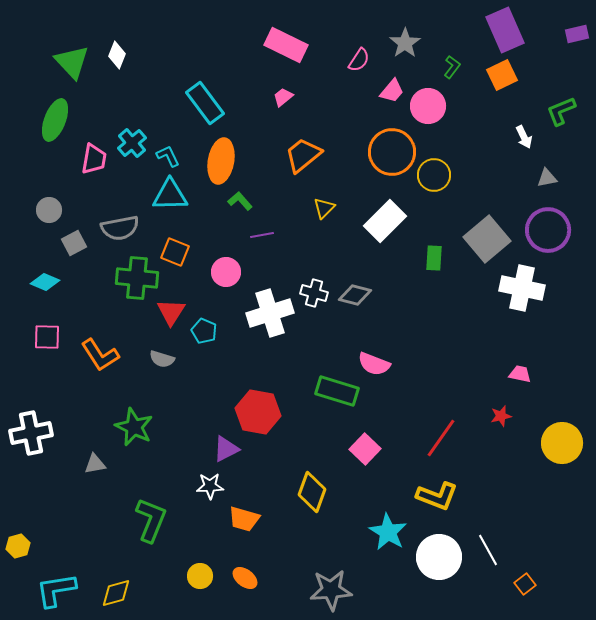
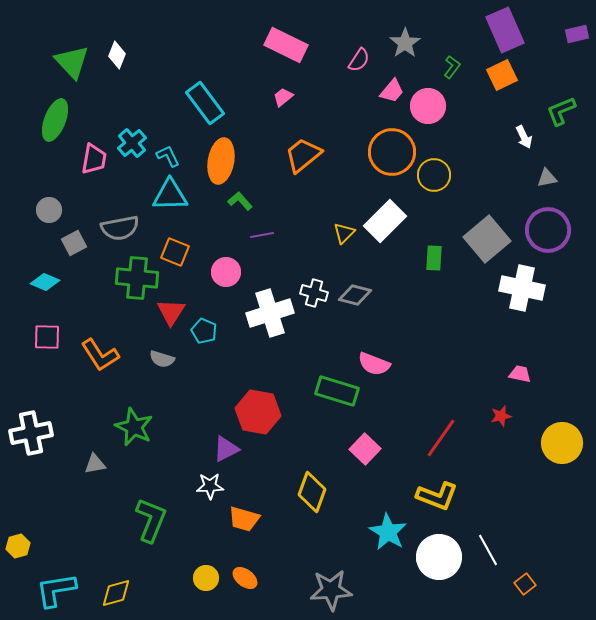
yellow triangle at (324, 208): moved 20 px right, 25 px down
yellow circle at (200, 576): moved 6 px right, 2 px down
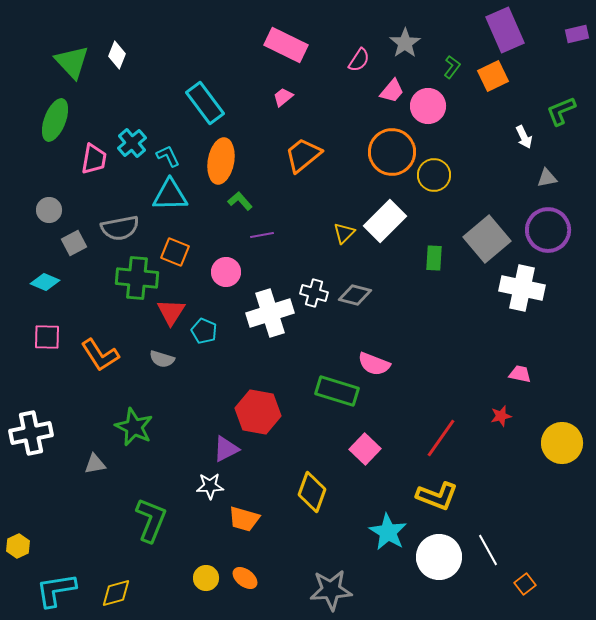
orange square at (502, 75): moved 9 px left, 1 px down
yellow hexagon at (18, 546): rotated 10 degrees counterclockwise
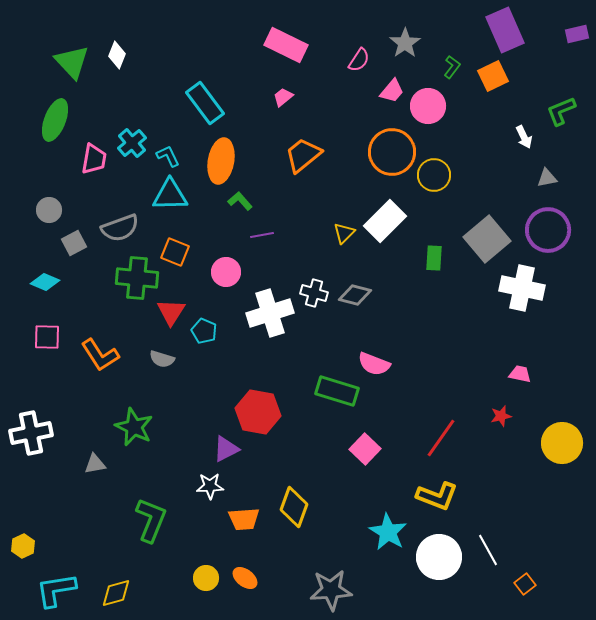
gray semicircle at (120, 228): rotated 9 degrees counterclockwise
yellow diamond at (312, 492): moved 18 px left, 15 px down
orange trapezoid at (244, 519): rotated 20 degrees counterclockwise
yellow hexagon at (18, 546): moved 5 px right
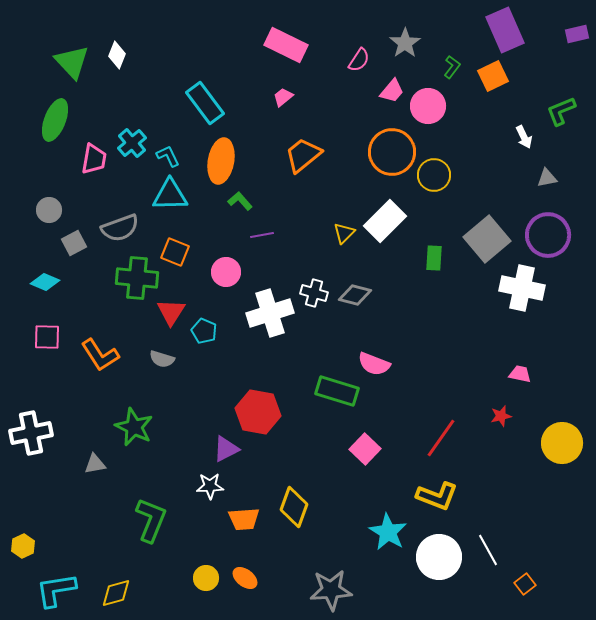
purple circle at (548, 230): moved 5 px down
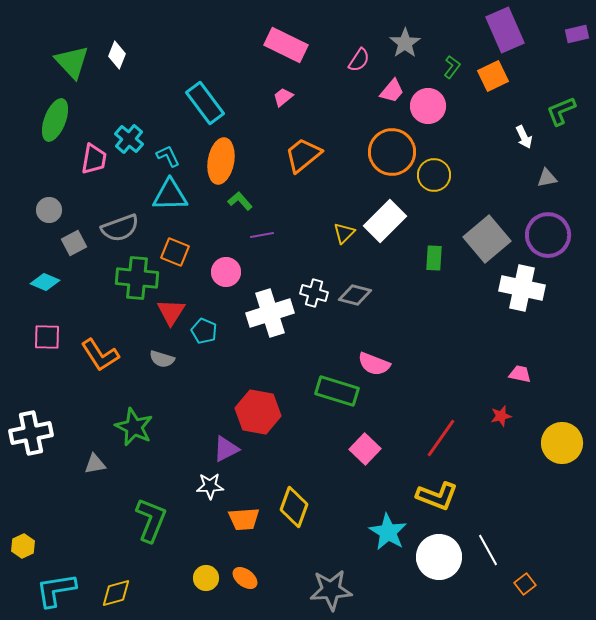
cyan cross at (132, 143): moved 3 px left, 4 px up; rotated 8 degrees counterclockwise
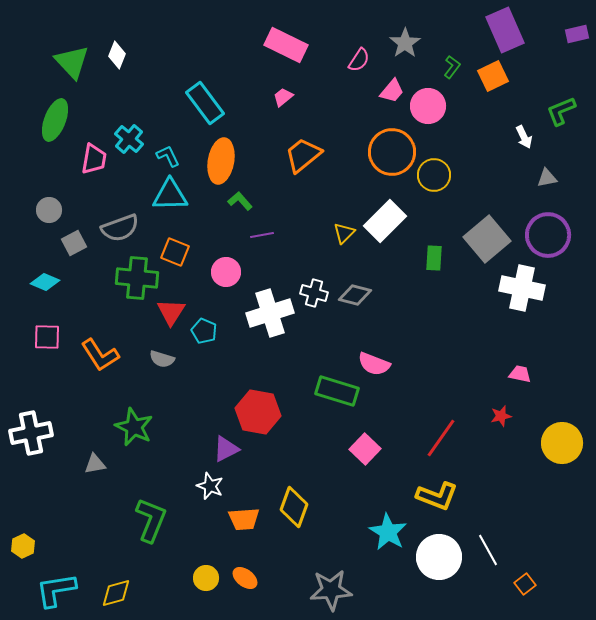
white star at (210, 486): rotated 24 degrees clockwise
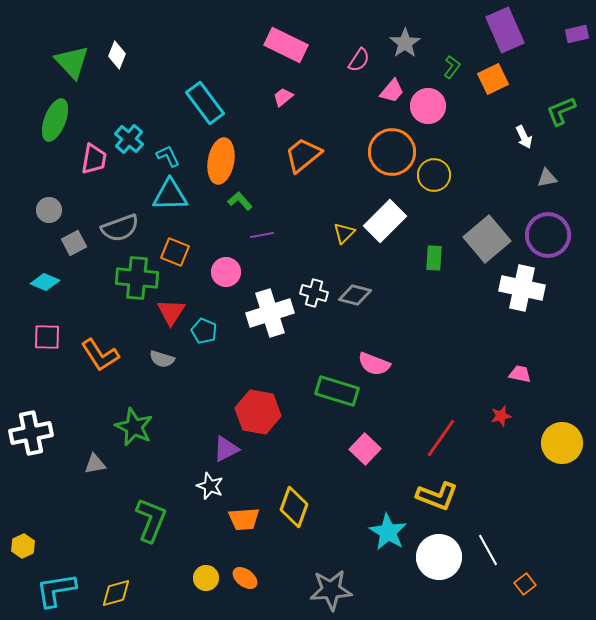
orange square at (493, 76): moved 3 px down
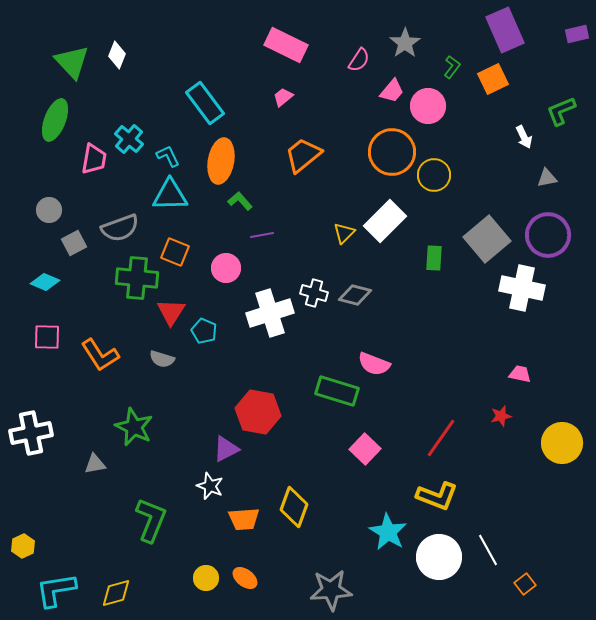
pink circle at (226, 272): moved 4 px up
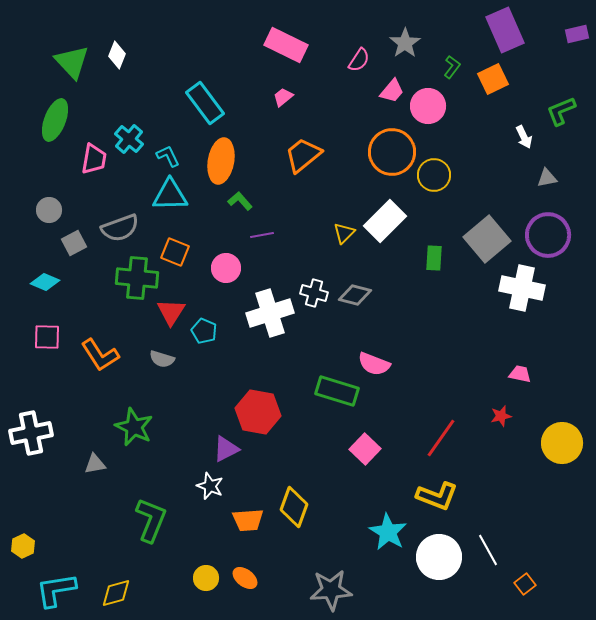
orange trapezoid at (244, 519): moved 4 px right, 1 px down
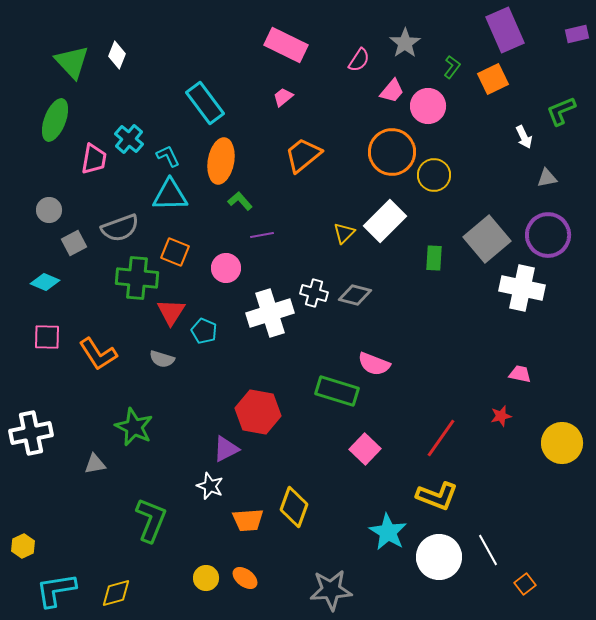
orange L-shape at (100, 355): moved 2 px left, 1 px up
